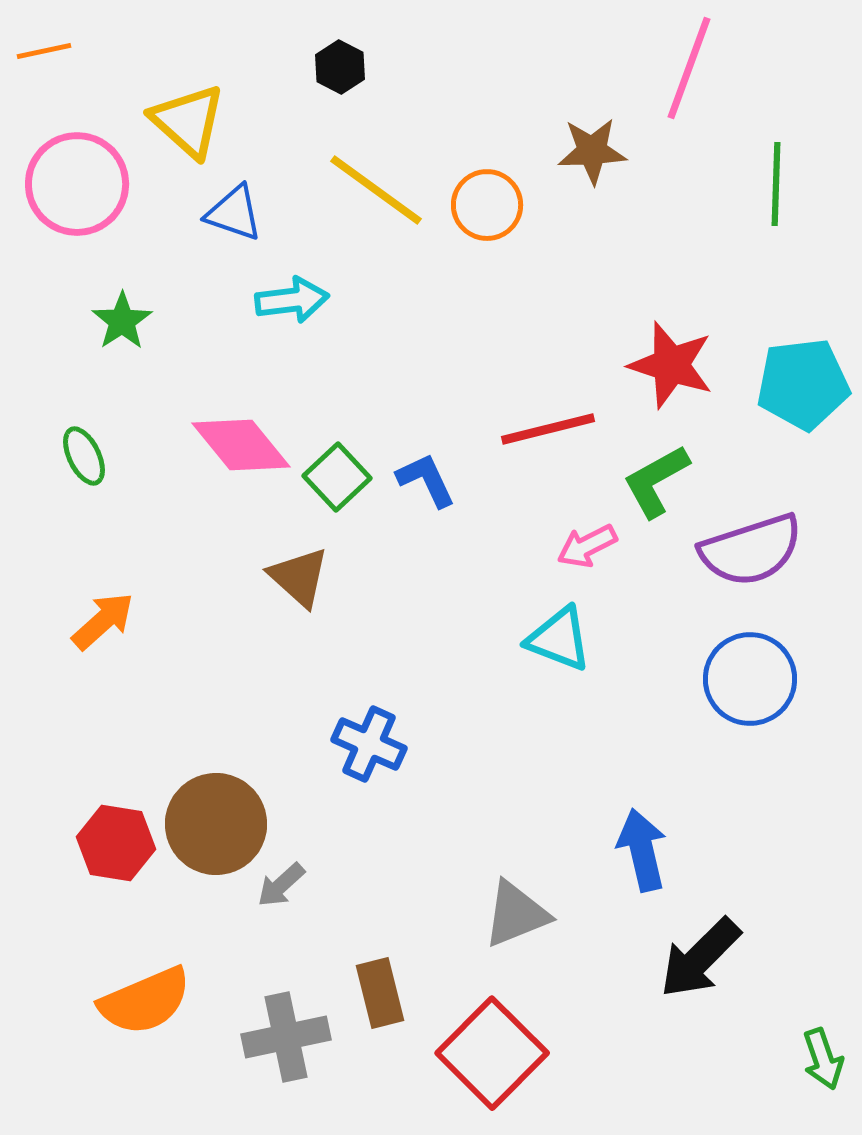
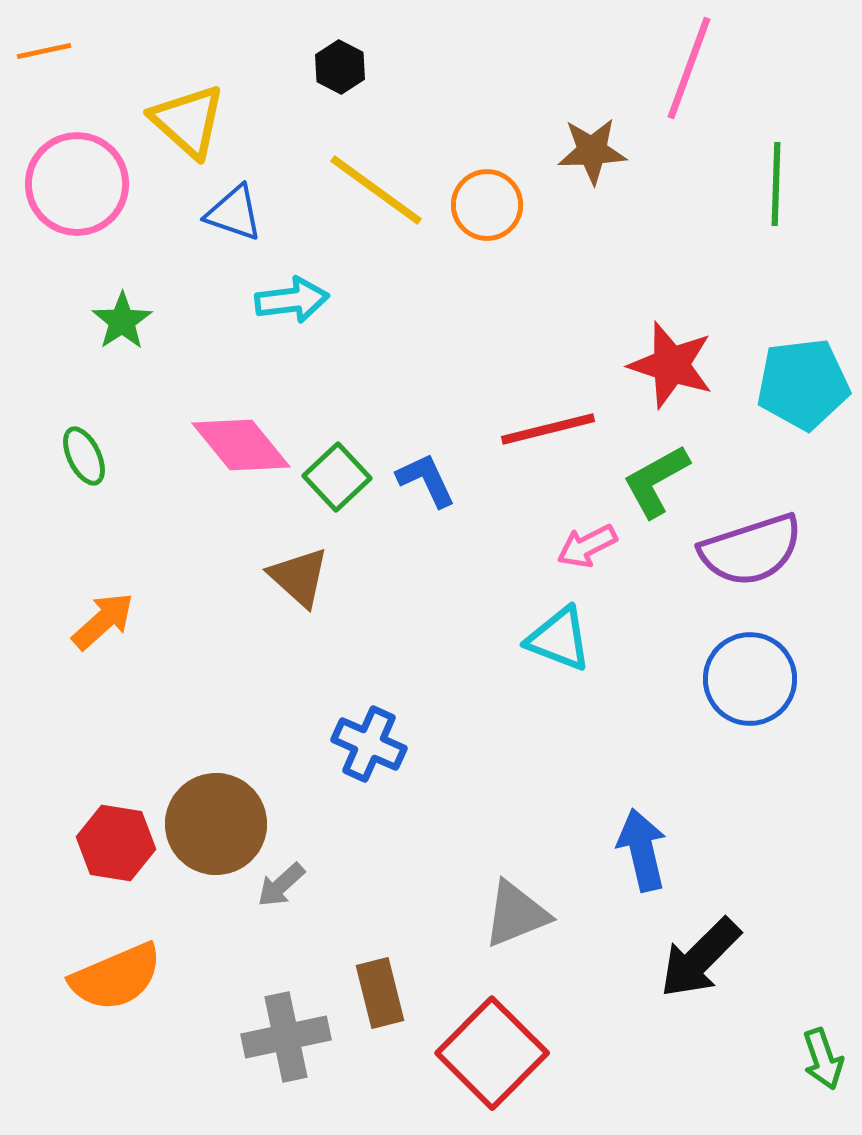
orange semicircle: moved 29 px left, 24 px up
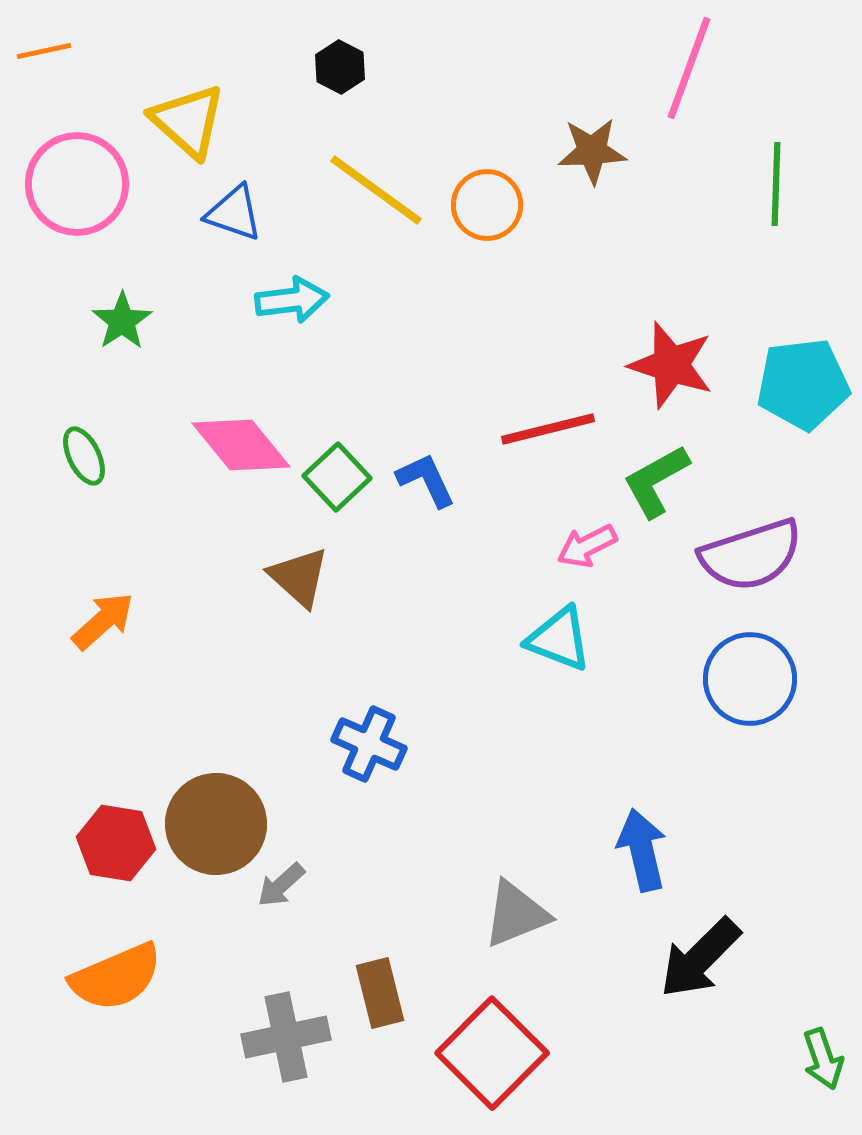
purple semicircle: moved 5 px down
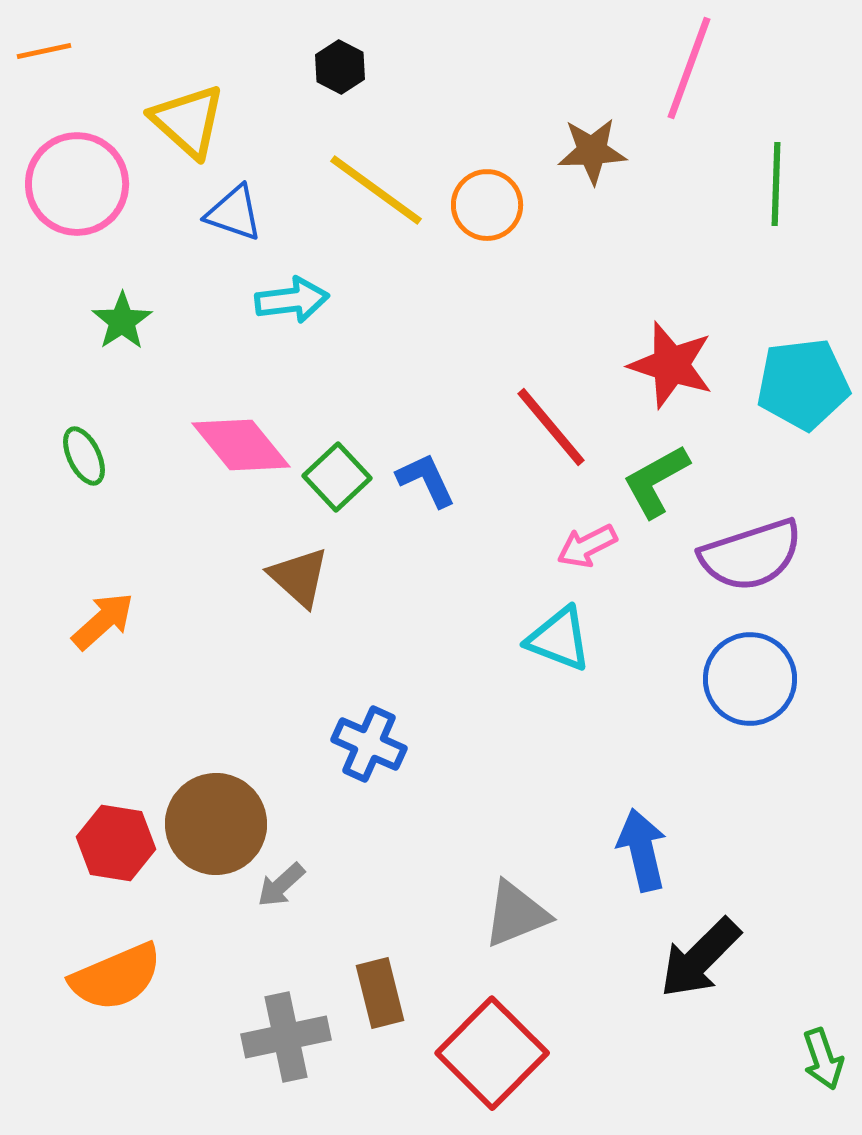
red line: moved 3 px right, 2 px up; rotated 64 degrees clockwise
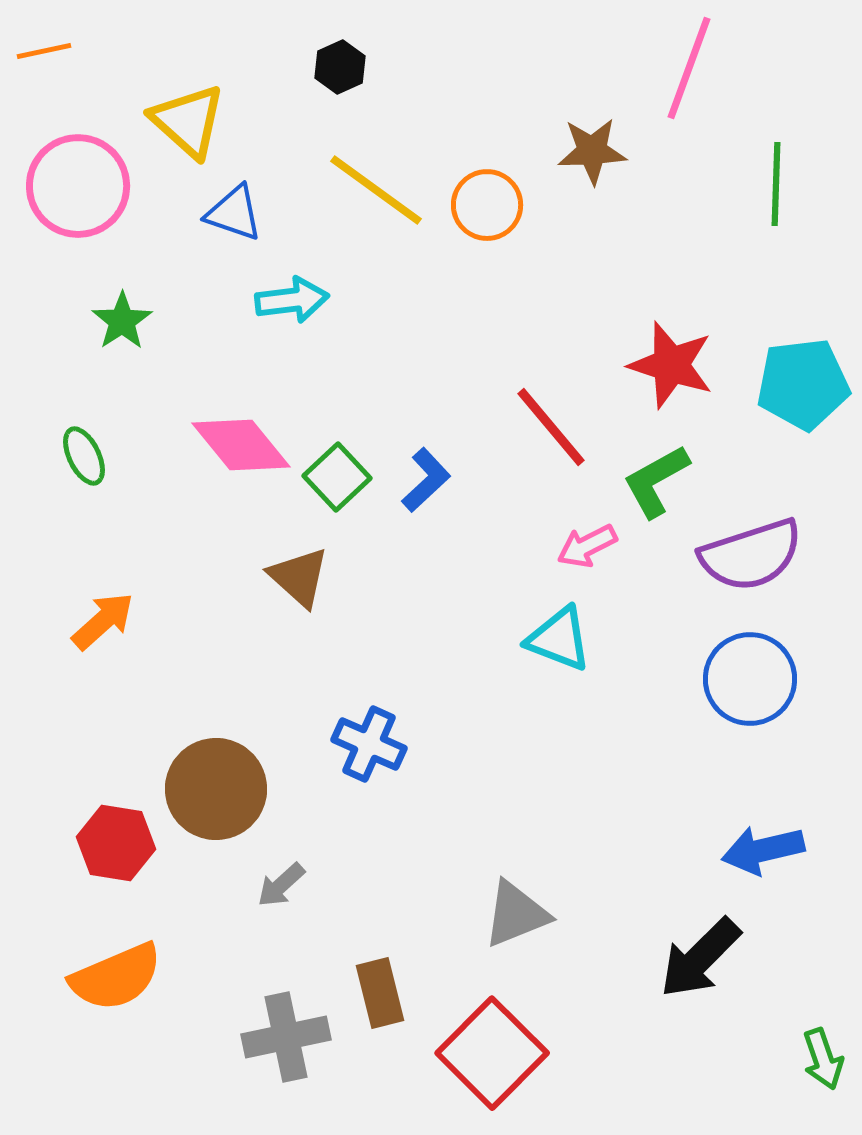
black hexagon: rotated 9 degrees clockwise
pink circle: moved 1 px right, 2 px down
blue L-shape: rotated 72 degrees clockwise
brown circle: moved 35 px up
blue arrow: moved 121 px right; rotated 90 degrees counterclockwise
